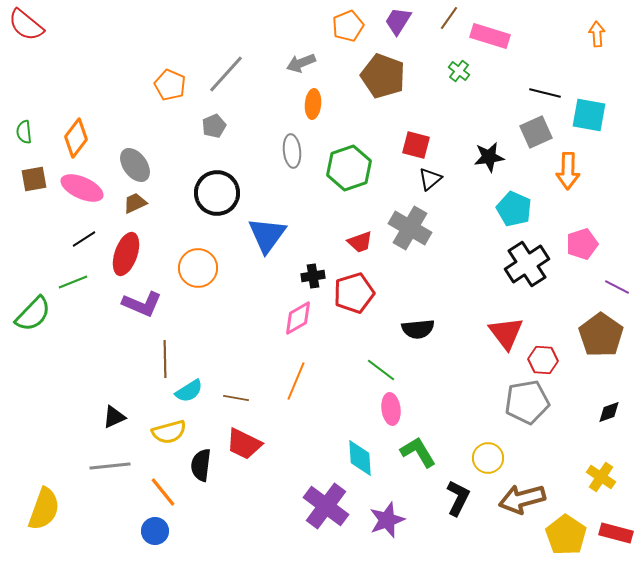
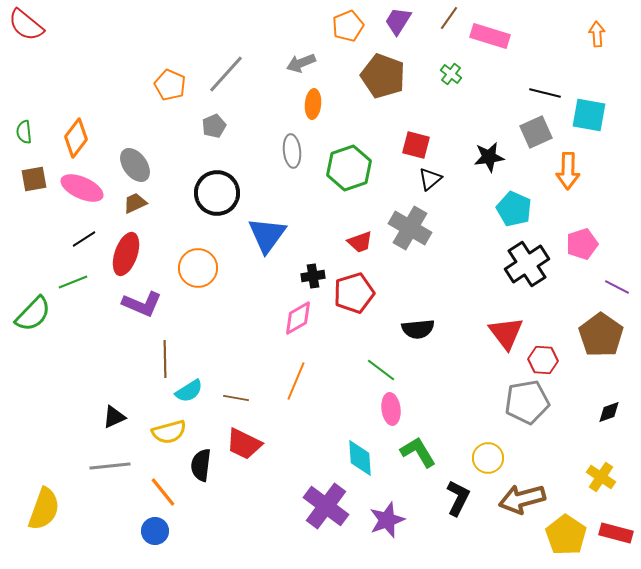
green cross at (459, 71): moved 8 px left, 3 px down
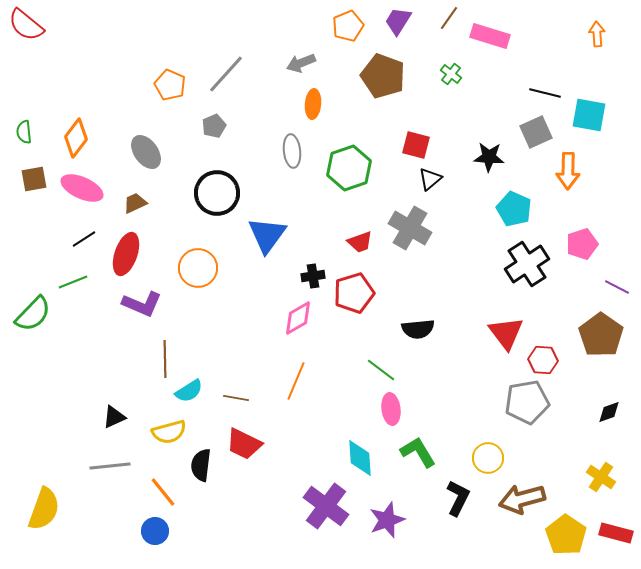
black star at (489, 157): rotated 12 degrees clockwise
gray ellipse at (135, 165): moved 11 px right, 13 px up
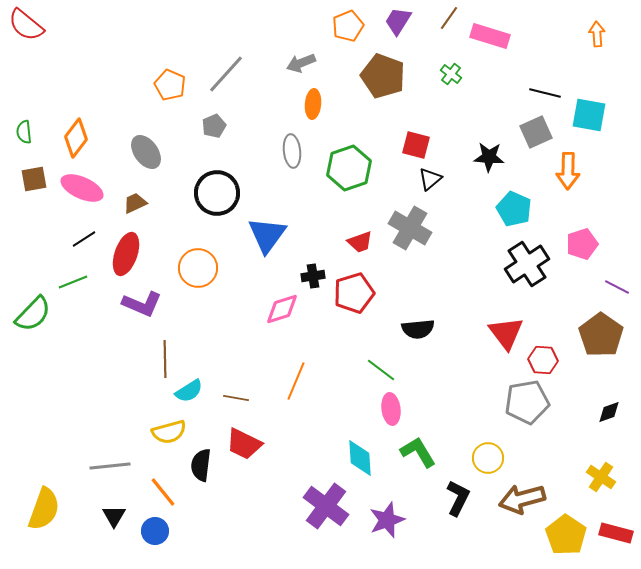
pink diamond at (298, 318): moved 16 px left, 9 px up; rotated 12 degrees clockwise
black triangle at (114, 417): moved 99 px down; rotated 35 degrees counterclockwise
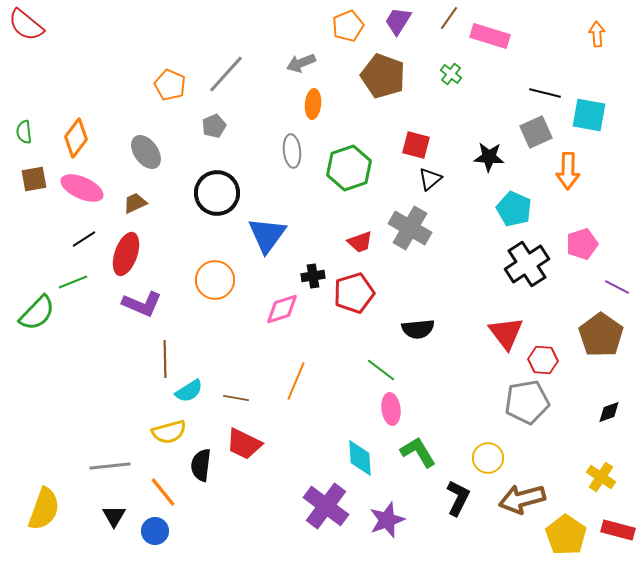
orange circle at (198, 268): moved 17 px right, 12 px down
green semicircle at (33, 314): moved 4 px right, 1 px up
red rectangle at (616, 533): moved 2 px right, 3 px up
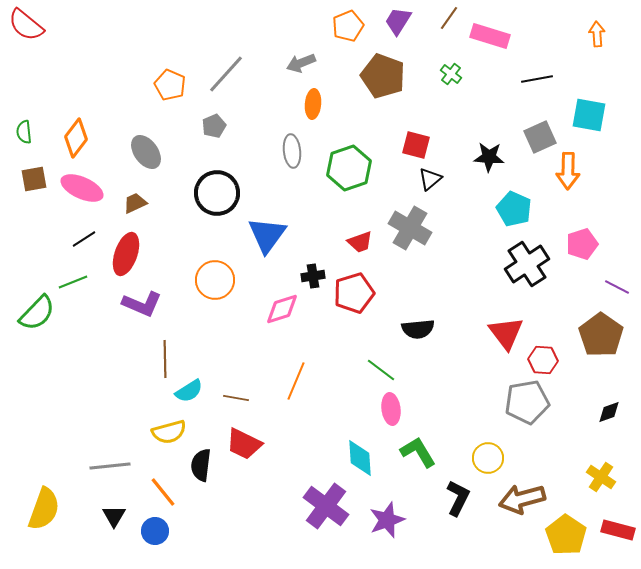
black line at (545, 93): moved 8 px left, 14 px up; rotated 24 degrees counterclockwise
gray square at (536, 132): moved 4 px right, 5 px down
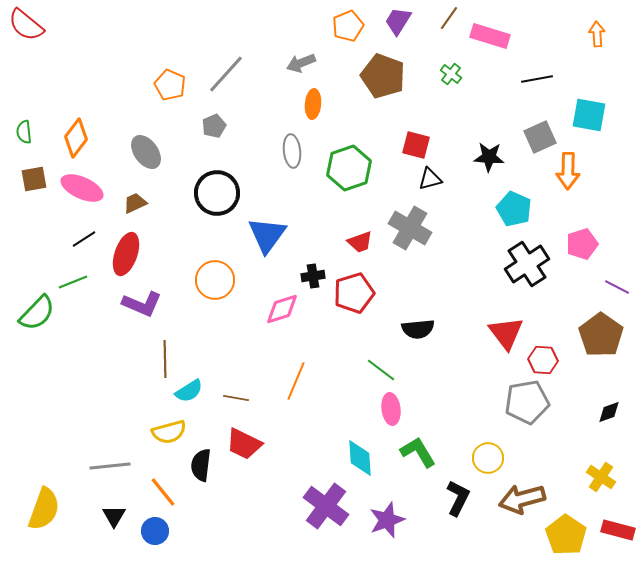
black triangle at (430, 179): rotated 25 degrees clockwise
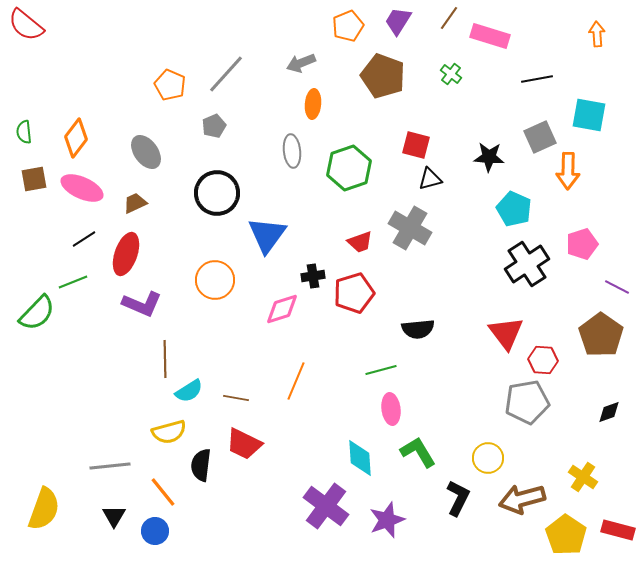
green line at (381, 370): rotated 52 degrees counterclockwise
yellow cross at (601, 477): moved 18 px left
